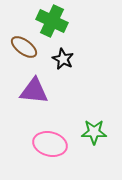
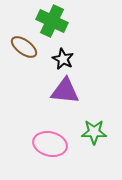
purple triangle: moved 31 px right
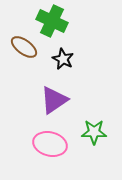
purple triangle: moved 11 px left, 9 px down; rotated 40 degrees counterclockwise
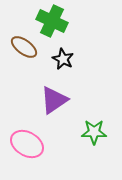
pink ellipse: moved 23 px left; rotated 16 degrees clockwise
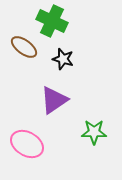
black star: rotated 10 degrees counterclockwise
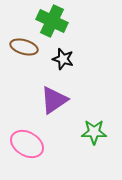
brown ellipse: rotated 20 degrees counterclockwise
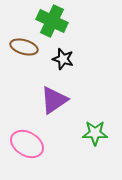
green star: moved 1 px right, 1 px down
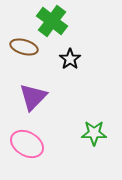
green cross: rotated 12 degrees clockwise
black star: moved 7 px right; rotated 20 degrees clockwise
purple triangle: moved 21 px left, 3 px up; rotated 12 degrees counterclockwise
green star: moved 1 px left
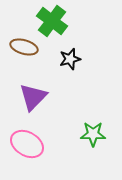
black star: rotated 20 degrees clockwise
green star: moved 1 px left, 1 px down
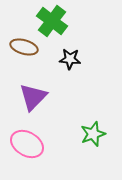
black star: rotated 20 degrees clockwise
green star: rotated 20 degrees counterclockwise
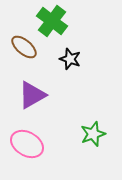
brown ellipse: rotated 24 degrees clockwise
black star: rotated 15 degrees clockwise
purple triangle: moved 1 px left, 2 px up; rotated 16 degrees clockwise
